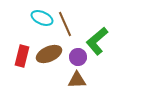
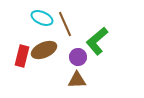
brown ellipse: moved 5 px left, 4 px up
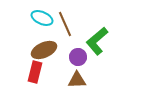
red rectangle: moved 13 px right, 16 px down
